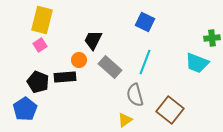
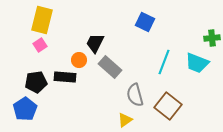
black trapezoid: moved 2 px right, 3 px down
cyan line: moved 19 px right
black rectangle: rotated 10 degrees clockwise
black pentagon: moved 2 px left; rotated 30 degrees counterclockwise
brown square: moved 2 px left, 4 px up
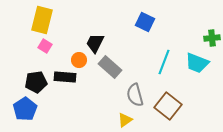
pink square: moved 5 px right, 1 px down; rotated 24 degrees counterclockwise
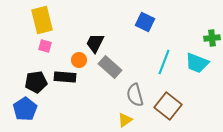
yellow rectangle: rotated 28 degrees counterclockwise
pink square: rotated 16 degrees counterclockwise
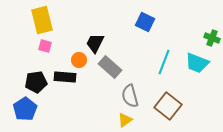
green cross: rotated 28 degrees clockwise
gray semicircle: moved 5 px left, 1 px down
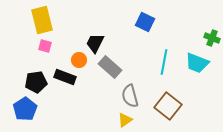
cyan line: rotated 10 degrees counterclockwise
black rectangle: rotated 15 degrees clockwise
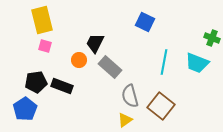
black rectangle: moved 3 px left, 9 px down
brown square: moved 7 px left
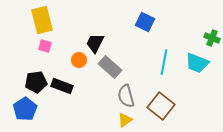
gray semicircle: moved 4 px left
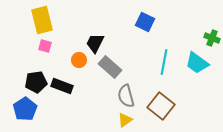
cyan trapezoid: rotated 15 degrees clockwise
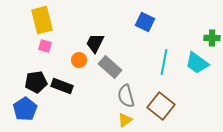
green cross: rotated 21 degrees counterclockwise
